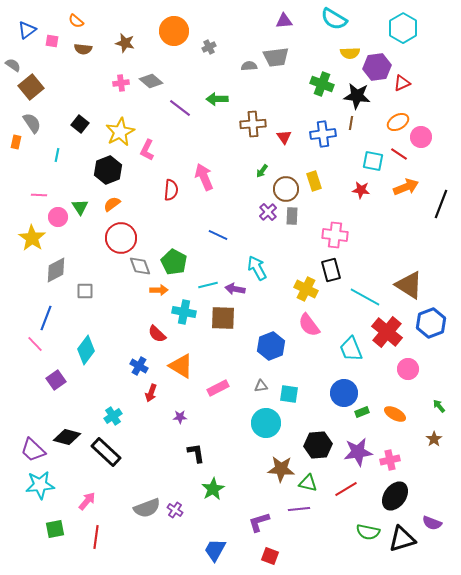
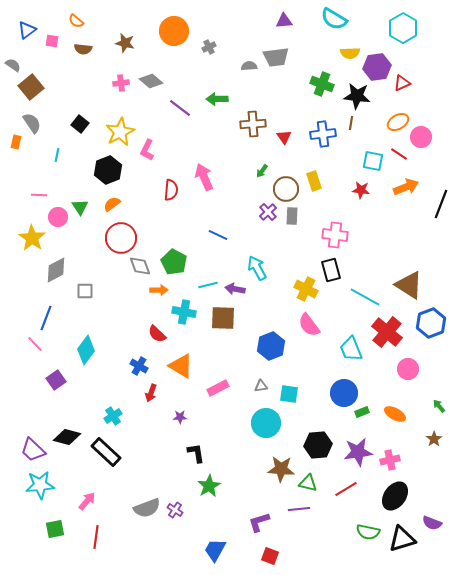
green star at (213, 489): moved 4 px left, 3 px up
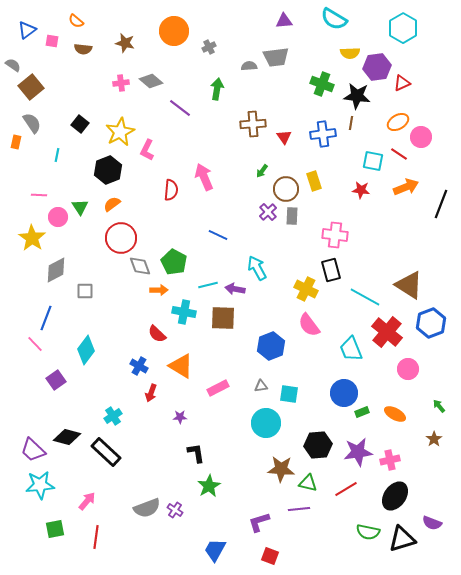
green arrow at (217, 99): moved 10 px up; rotated 100 degrees clockwise
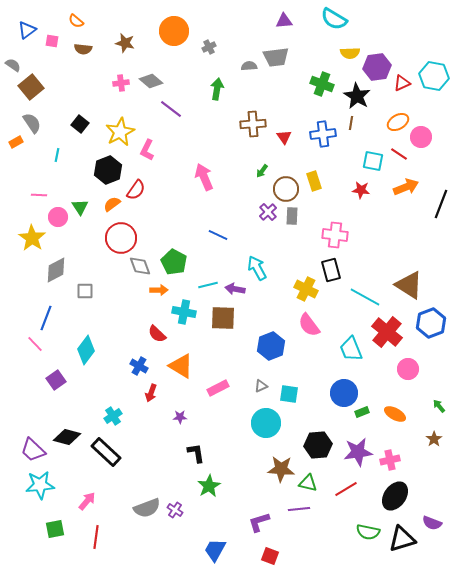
cyan hexagon at (403, 28): moved 31 px right, 48 px down; rotated 20 degrees counterclockwise
black star at (357, 96): rotated 24 degrees clockwise
purple line at (180, 108): moved 9 px left, 1 px down
orange rectangle at (16, 142): rotated 48 degrees clockwise
red semicircle at (171, 190): moved 35 px left; rotated 30 degrees clockwise
gray triangle at (261, 386): rotated 16 degrees counterclockwise
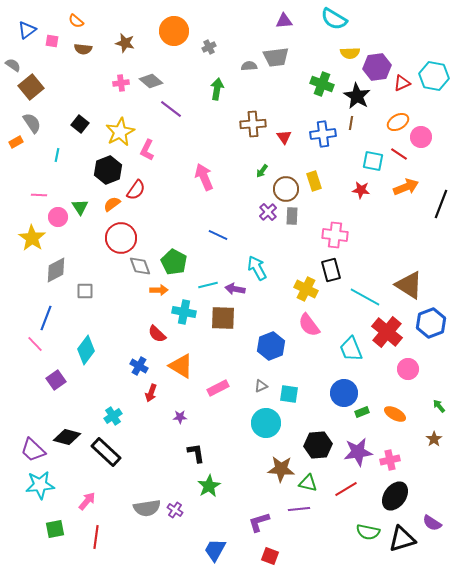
gray semicircle at (147, 508): rotated 12 degrees clockwise
purple semicircle at (432, 523): rotated 12 degrees clockwise
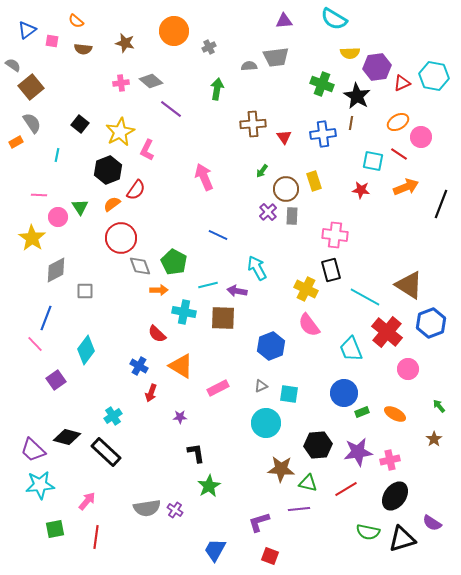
purple arrow at (235, 289): moved 2 px right, 2 px down
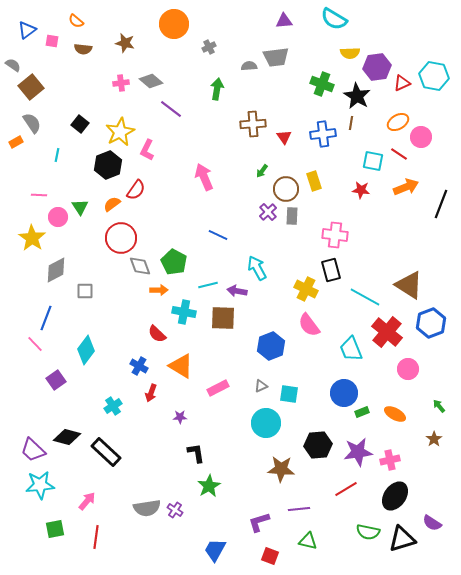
orange circle at (174, 31): moved 7 px up
black hexagon at (108, 170): moved 5 px up
cyan cross at (113, 416): moved 10 px up
green triangle at (308, 483): moved 58 px down
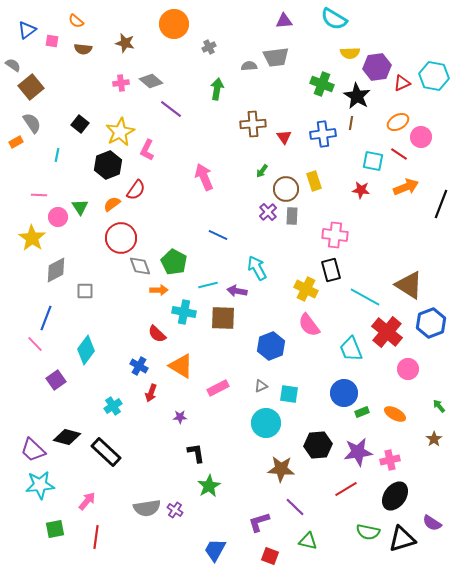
purple line at (299, 509): moved 4 px left, 2 px up; rotated 50 degrees clockwise
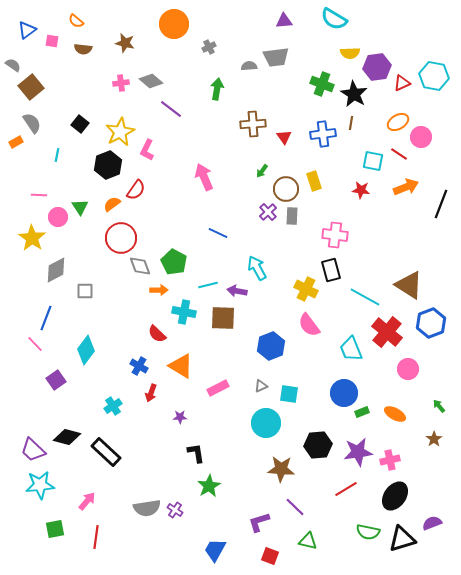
black star at (357, 96): moved 3 px left, 2 px up
blue line at (218, 235): moved 2 px up
purple semicircle at (432, 523): rotated 126 degrees clockwise
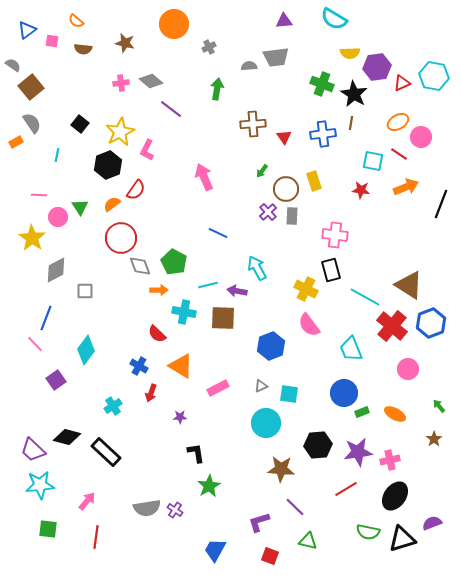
red cross at (387, 332): moved 5 px right, 6 px up
green square at (55, 529): moved 7 px left; rotated 18 degrees clockwise
